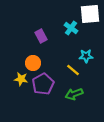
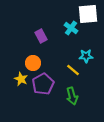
white square: moved 2 px left
yellow star: rotated 16 degrees clockwise
green arrow: moved 2 px left, 2 px down; rotated 84 degrees counterclockwise
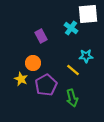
purple pentagon: moved 3 px right, 1 px down
green arrow: moved 2 px down
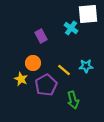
cyan star: moved 10 px down
yellow line: moved 9 px left
green arrow: moved 1 px right, 2 px down
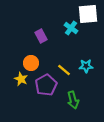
orange circle: moved 2 px left
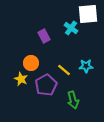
purple rectangle: moved 3 px right
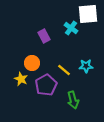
orange circle: moved 1 px right
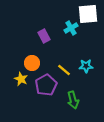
cyan cross: rotated 24 degrees clockwise
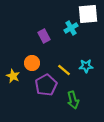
yellow star: moved 8 px left, 3 px up
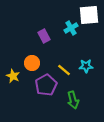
white square: moved 1 px right, 1 px down
